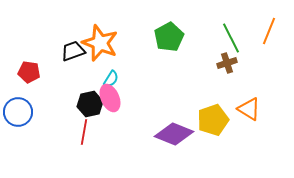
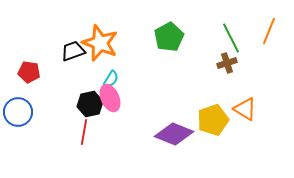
orange triangle: moved 4 px left
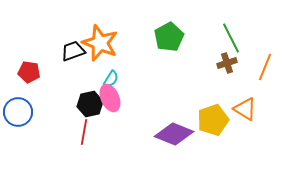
orange line: moved 4 px left, 36 px down
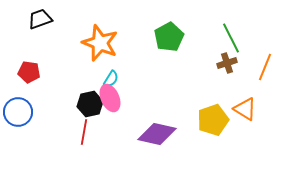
black trapezoid: moved 33 px left, 32 px up
purple diamond: moved 17 px left; rotated 9 degrees counterclockwise
